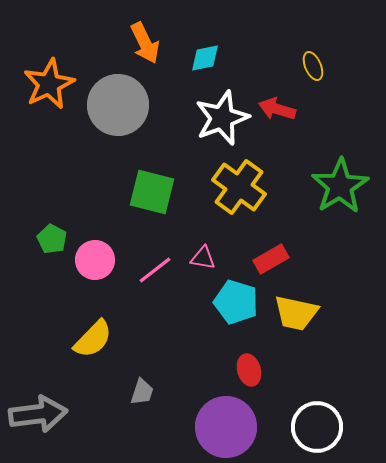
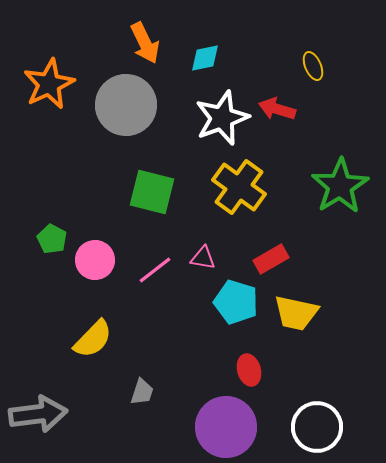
gray circle: moved 8 px right
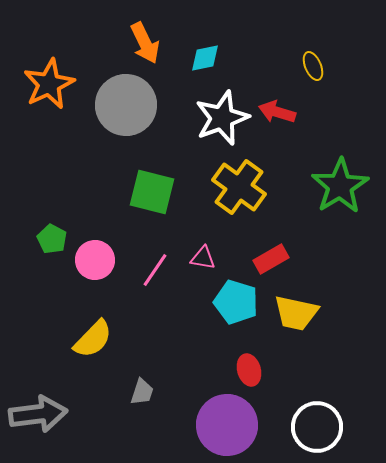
red arrow: moved 3 px down
pink line: rotated 18 degrees counterclockwise
purple circle: moved 1 px right, 2 px up
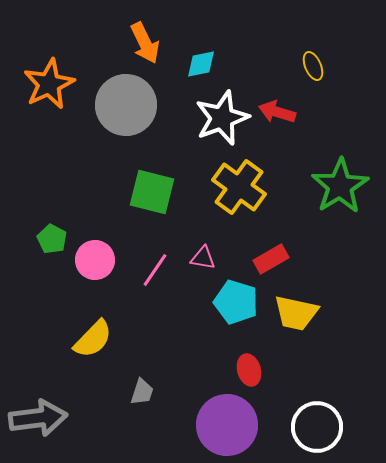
cyan diamond: moved 4 px left, 6 px down
gray arrow: moved 4 px down
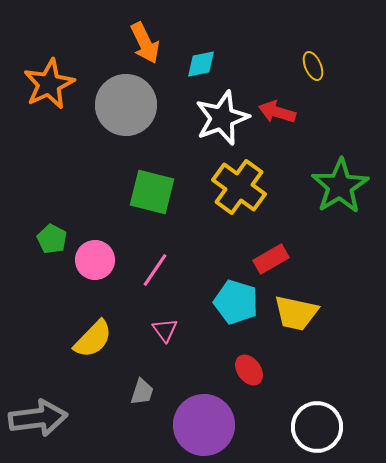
pink triangle: moved 38 px left, 72 px down; rotated 44 degrees clockwise
red ellipse: rotated 20 degrees counterclockwise
purple circle: moved 23 px left
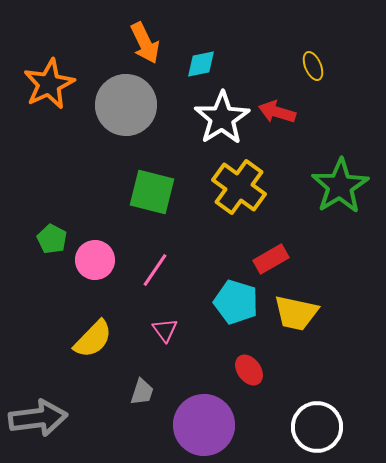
white star: rotated 12 degrees counterclockwise
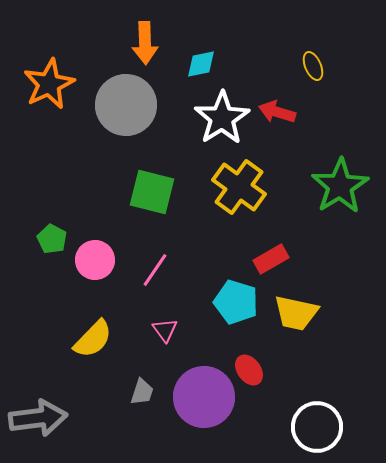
orange arrow: rotated 24 degrees clockwise
purple circle: moved 28 px up
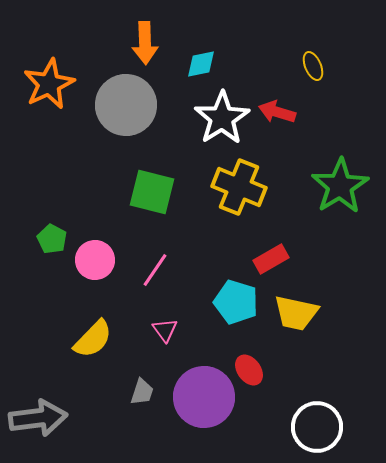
yellow cross: rotated 14 degrees counterclockwise
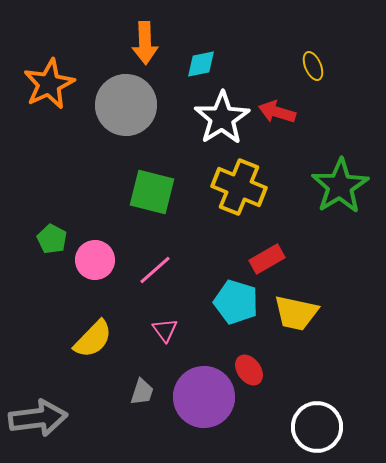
red rectangle: moved 4 px left
pink line: rotated 15 degrees clockwise
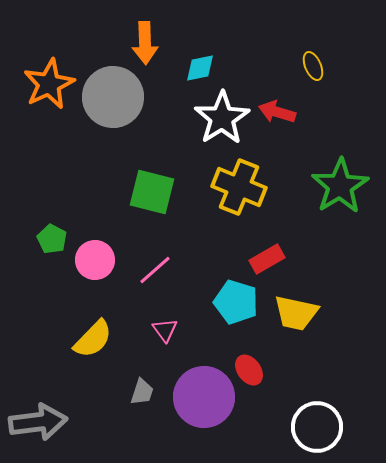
cyan diamond: moved 1 px left, 4 px down
gray circle: moved 13 px left, 8 px up
gray arrow: moved 4 px down
